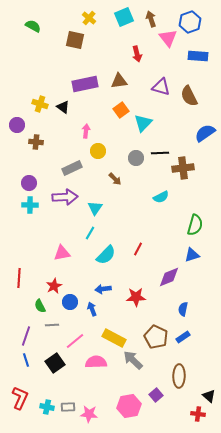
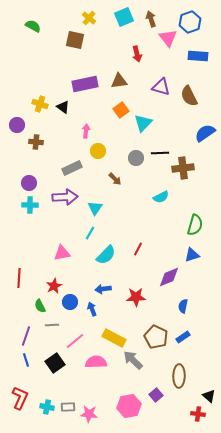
blue semicircle at (183, 309): moved 3 px up
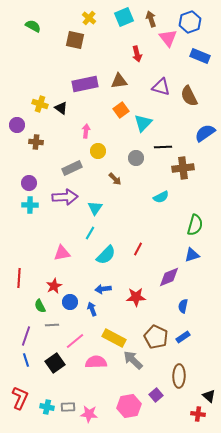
blue rectangle at (198, 56): moved 2 px right; rotated 18 degrees clockwise
black triangle at (63, 107): moved 2 px left, 1 px down
black line at (160, 153): moved 3 px right, 6 px up
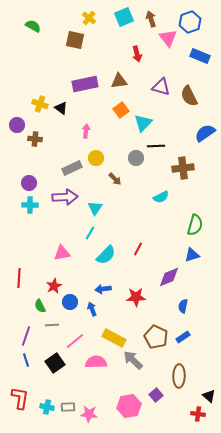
brown cross at (36, 142): moved 1 px left, 3 px up
black line at (163, 147): moved 7 px left, 1 px up
yellow circle at (98, 151): moved 2 px left, 7 px down
red L-shape at (20, 398): rotated 15 degrees counterclockwise
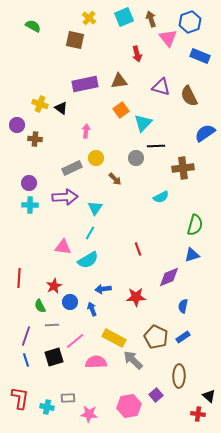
red line at (138, 249): rotated 48 degrees counterclockwise
pink triangle at (62, 253): moved 1 px right, 6 px up; rotated 18 degrees clockwise
cyan semicircle at (106, 255): moved 18 px left, 5 px down; rotated 15 degrees clockwise
black square at (55, 363): moved 1 px left, 6 px up; rotated 18 degrees clockwise
gray rectangle at (68, 407): moved 9 px up
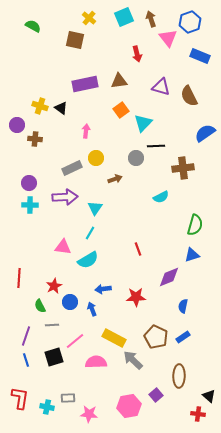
yellow cross at (40, 104): moved 2 px down
brown arrow at (115, 179): rotated 64 degrees counterclockwise
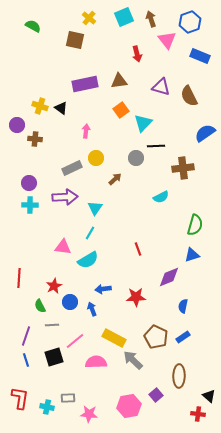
pink triangle at (168, 38): moved 1 px left, 2 px down
brown arrow at (115, 179): rotated 24 degrees counterclockwise
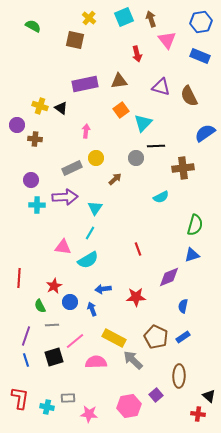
blue hexagon at (190, 22): moved 11 px right; rotated 10 degrees clockwise
purple circle at (29, 183): moved 2 px right, 3 px up
cyan cross at (30, 205): moved 7 px right
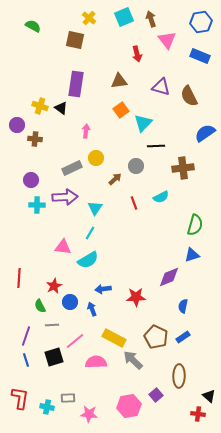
purple rectangle at (85, 84): moved 9 px left; rotated 70 degrees counterclockwise
gray circle at (136, 158): moved 8 px down
red line at (138, 249): moved 4 px left, 46 px up
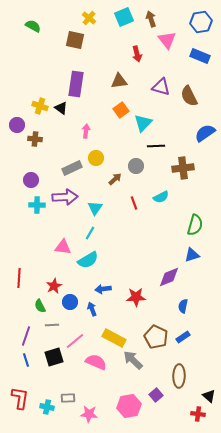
pink semicircle at (96, 362): rotated 25 degrees clockwise
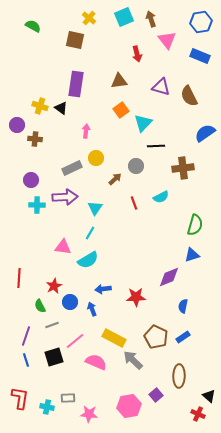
gray line at (52, 325): rotated 16 degrees counterclockwise
red cross at (198, 414): rotated 16 degrees clockwise
